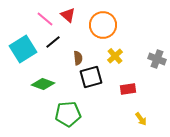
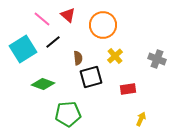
pink line: moved 3 px left
yellow arrow: rotated 120 degrees counterclockwise
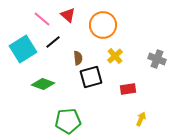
green pentagon: moved 7 px down
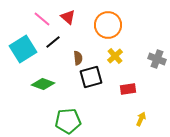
red triangle: moved 2 px down
orange circle: moved 5 px right
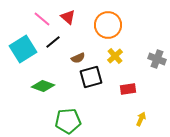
brown semicircle: rotated 72 degrees clockwise
green diamond: moved 2 px down
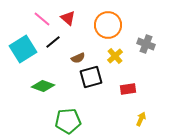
red triangle: moved 1 px down
gray cross: moved 11 px left, 15 px up
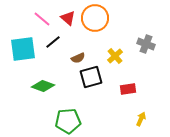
orange circle: moved 13 px left, 7 px up
cyan square: rotated 24 degrees clockwise
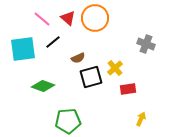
yellow cross: moved 12 px down
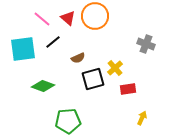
orange circle: moved 2 px up
black square: moved 2 px right, 2 px down
yellow arrow: moved 1 px right, 1 px up
